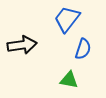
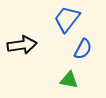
blue semicircle: rotated 10 degrees clockwise
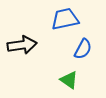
blue trapezoid: moved 2 px left; rotated 40 degrees clockwise
green triangle: rotated 24 degrees clockwise
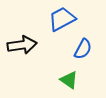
blue trapezoid: moved 3 px left; rotated 16 degrees counterclockwise
